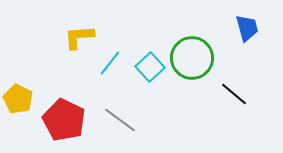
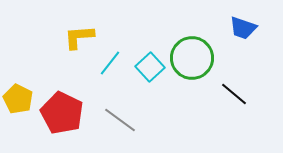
blue trapezoid: moved 4 px left; rotated 124 degrees clockwise
red pentagon: moved 2 px left, 7 px up
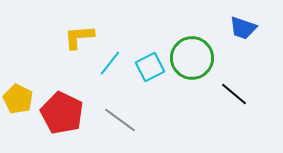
cyan square: rotated 16 degrees clockwise
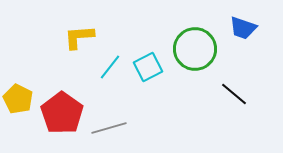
green circle: moved 3 px right, 9 px up
cyan line: moved 4 px down
cyan square: moved 2 px left
red pentagon: rotated 9 degrees clockwise
gray line: moved 11 px left, 8 px down; rotated 52 degrees counterclockwise
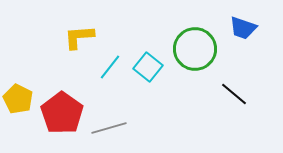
cyan square: rotated 24 degrees counterclockwise
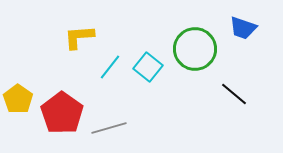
yellow pentagon: rotated 8 degrees clockwise
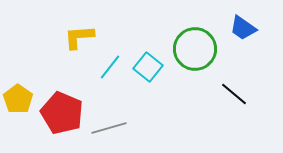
blue trapezoid: rotated 16 degrees clockwise
red pentagon: rotated 12 degrees counterclockwise
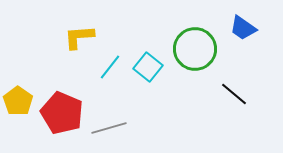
yellow pentagon: moved 2 px down
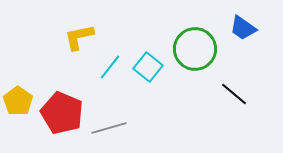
yellow L-shape: rotated 8 degrees counterclockwise
